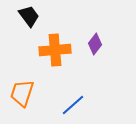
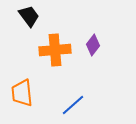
purple diamond: moved 2 px left, 1 px down
orange trapezoid: rotated 24 degrees counterclockwise
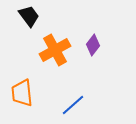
orange cross: rotated 24 degrees counterclockwise
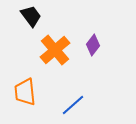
black trapezoid: moved 2 px right
orange cross: rotated 12 degrees counterclockwise
orange trapezoid: moved 3 px right, 1 px up
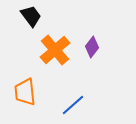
purple diamond: moved 1 px left, 2 px down
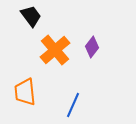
blue line: rotated 25 degrees counterclockwise
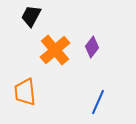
black trapezoid: rotated 115 degrees counterclockwise
blue line: moved 25 px right, 3 px up
